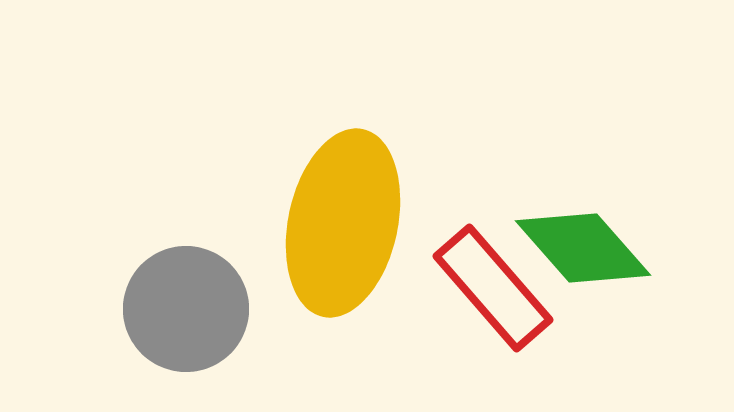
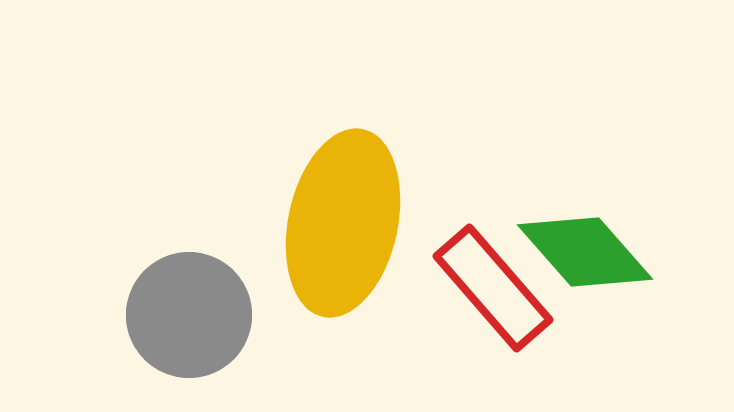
green diamond: moved 2 px right, 4 px down
gray circle: moved 3 px right, 6 px down
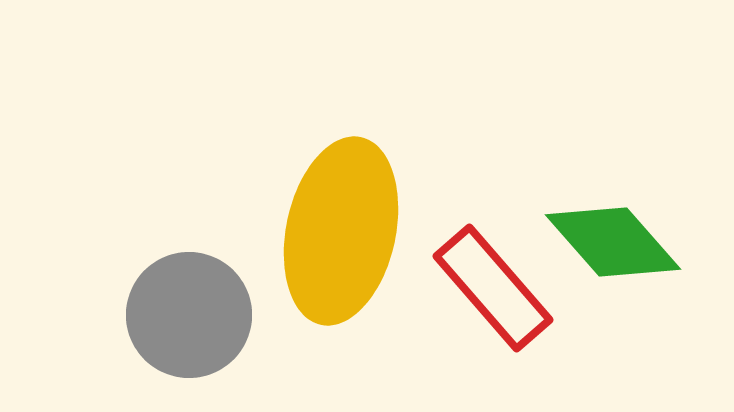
yellow ellipse: moved 2 px left, 8 px down
green diamond: moved 28 px right, 10 px up
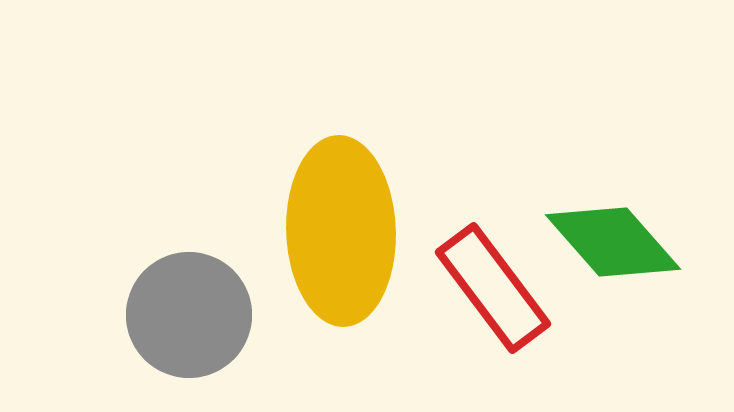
yellow ellipse: rotated 14 degrees counterclockwise
red rectangle: rotated 4 degrees clockwise
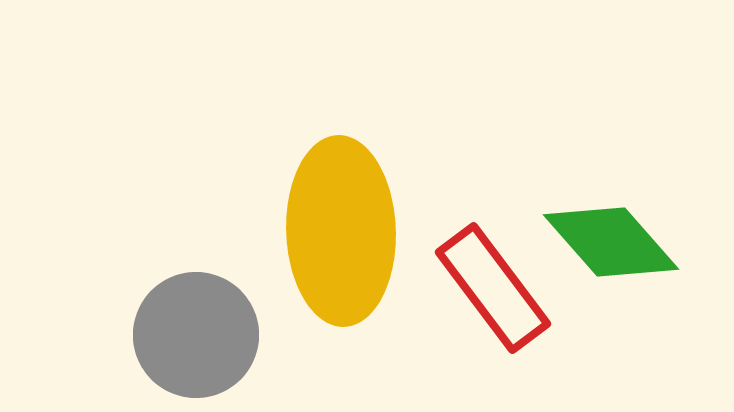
green diamond: moved 2 px left
gray circle: moved 7 px right, 20 px down
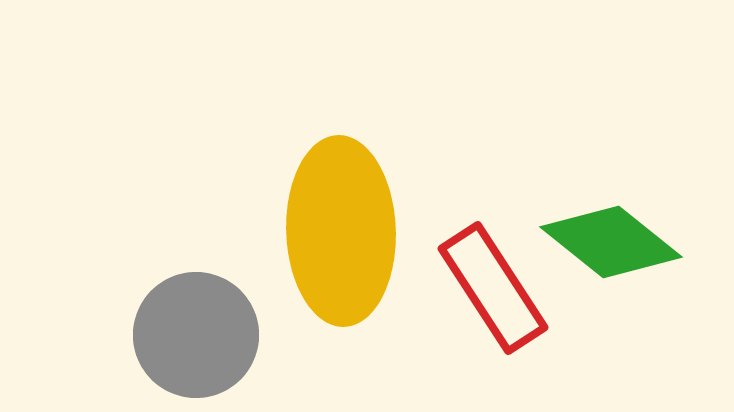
green diamond: rotated 10 degrees counterclockwise
red rectangle: rotated 4 degrees clockwise
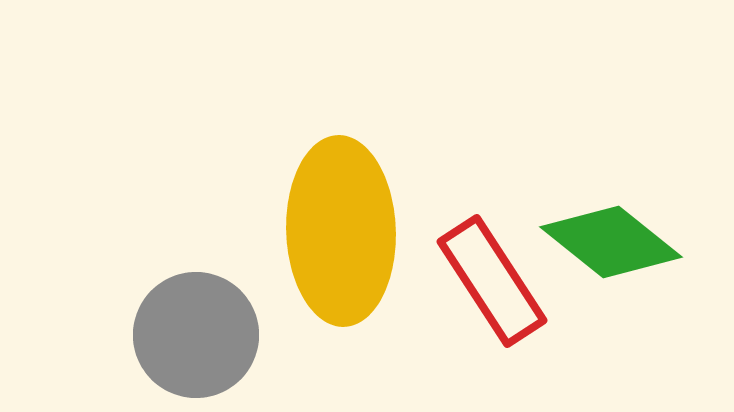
red rectangle: moved 1 px left, 7 px up
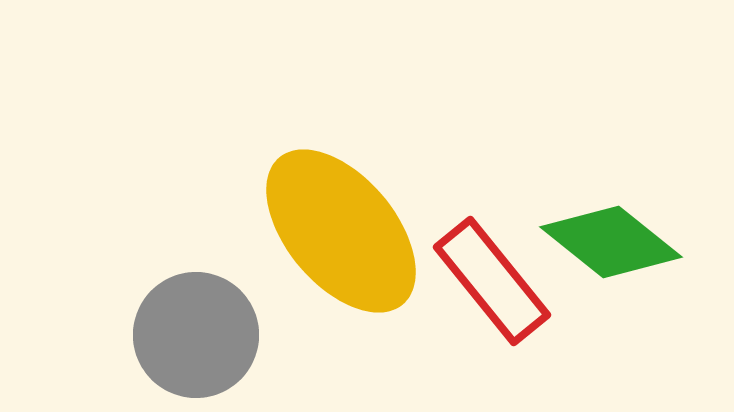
yellow ellipse: rotated 38 degrees counterclockwise
red rectangle: rotated 6 degrees counterclockwise
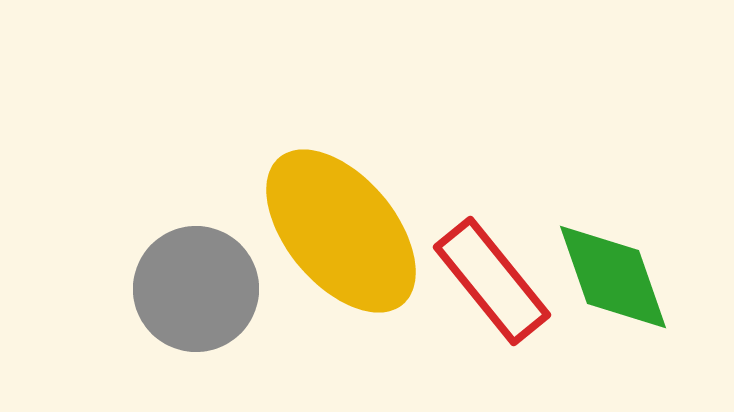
green diamond: moved 2 px right, 35 px down; rotated 32 degrees clockwise
gray circle: moved 46 px up
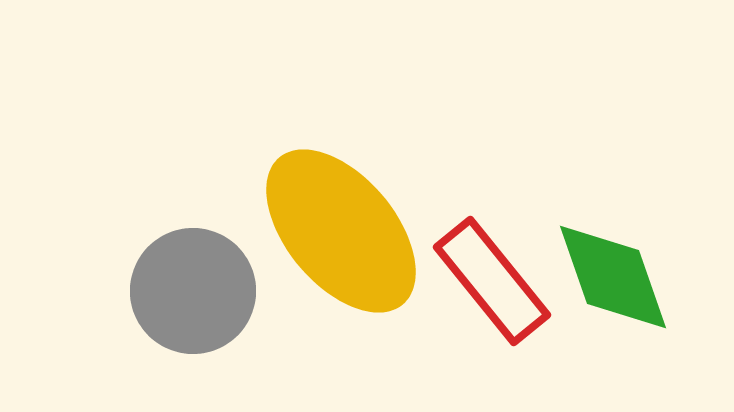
gray circle: moved 3 px left, 2 px down
